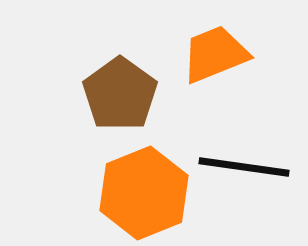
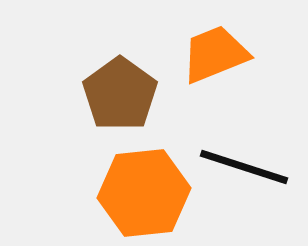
black line: rotated 10 degrees clockwise
orange hexagon: rotated 16 degrees clockwise
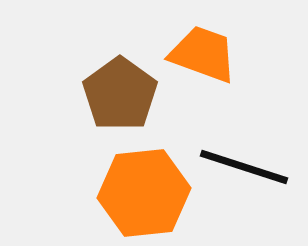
orange trapezoid: moved 12 px left; rotated 42 degrees clockwise
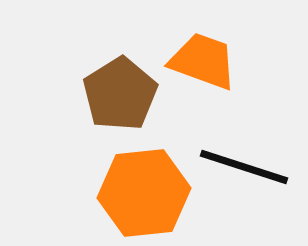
orange trapezoid: moved 7 px down
brown pentagon: rotated 4 degrees clockwise
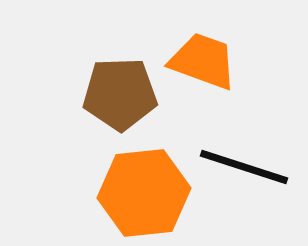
brown pentagon: rotated 30 degrees clockwise
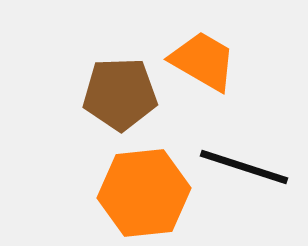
orange trapezoid: rotated 10 degrees clockwise
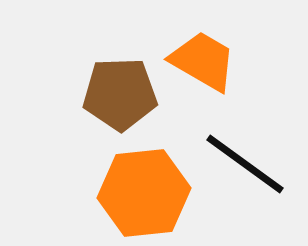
black line: moved 1 px right, 3 px up; rotated 18 degrees clockwise
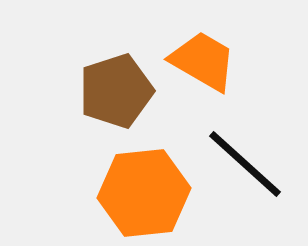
brown pentagon: moved 4 px left, 3 px up; rotated 16 degrees counterclockwise
black line: rotated 6 degrees clockwise
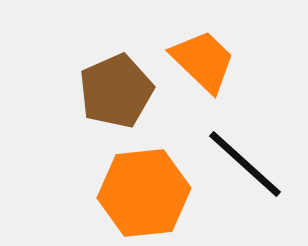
orange trapezoid: rotated 14 degrees clockwise
brown pentagon: rotated 6 degrees counterclockwise
